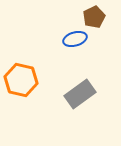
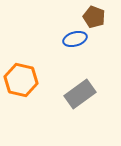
brown pentagon: rotated 25 degrees counterclockwise
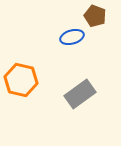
brown pentagon: moved 1 px right, 1 px up
blue ellipse: moved 3 px left, 2 px up
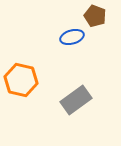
gray rectangle: moved 4 px left, 6 px down
